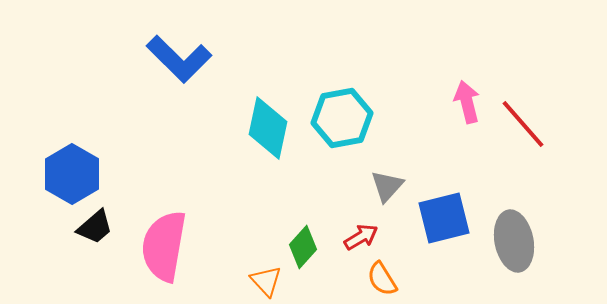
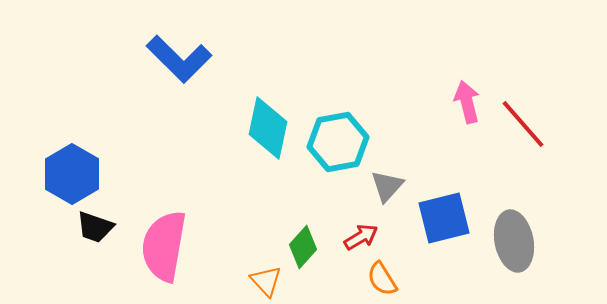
cyan hexagon: moved 4 px left, 24 px down
black trapezoid: rotated 60 degrees clockwise
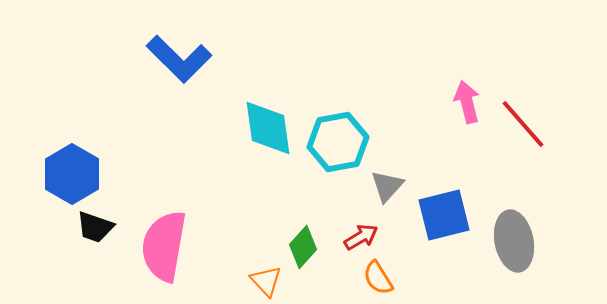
cyan diamond: rotated 20 degrees counterclockwise
blue square: moved 3 px up
orange semicircle: moved 4 px left, 1 px up
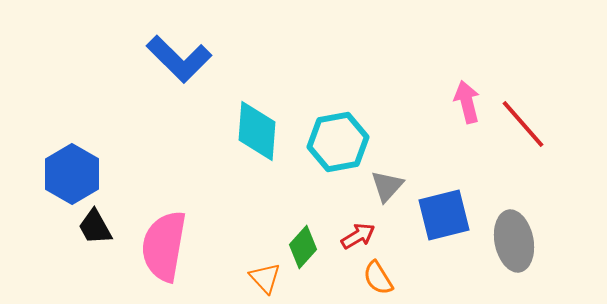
cyan diamond: moved 11 px left, 3 px down; rotated 12 degrees clockwise
black trapezoid: rotated 42 degrees clockwise
red arrow: moved 3 px left, 1 px up
orange triangle: moved 1 px left, 3 px up
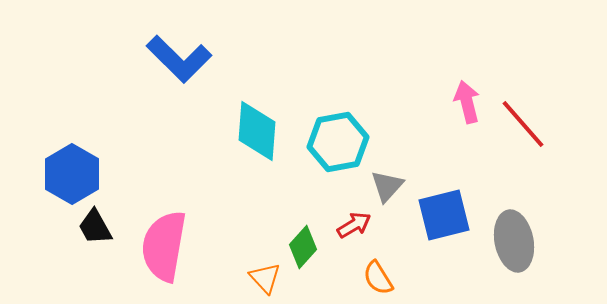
red arrow: moved 4 px left, 11 px up
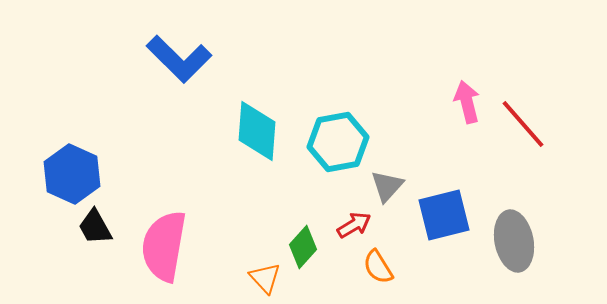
blue hexagon: rotated 6 degrees counterclockwise
orange semicircle: moved 11 px up
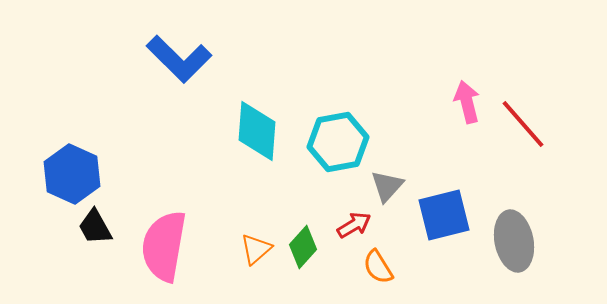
orange triangle: moved 9 px left, 29 px up; rotated 32 degrees clockwise
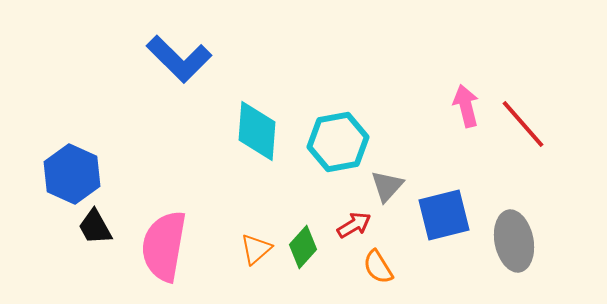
pink arrow: moved 1 px left, 4 px down
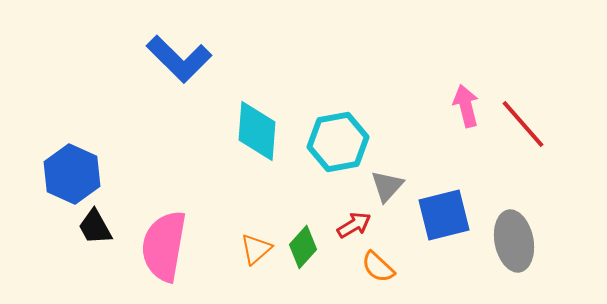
orange semicircle: rotated 15 degrees counterclockwise
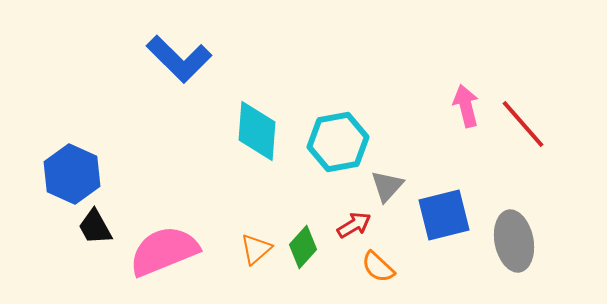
pink semicircle: moved 5 px down; rotated 58 degrees clockwise
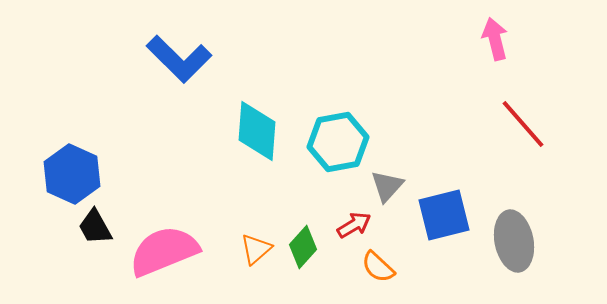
pink arrow: moved 29 px right, 67 px up
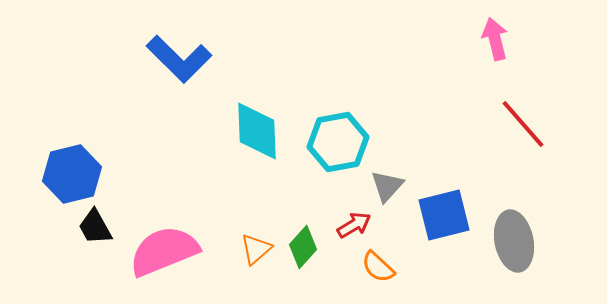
cyan diamond: rotated 6 degrees counterclockwise
blue hexagon: rotated 22 degrees clockwise
